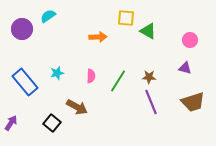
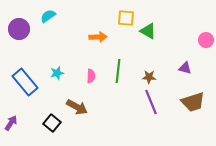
purple circle: moved 3 px left
pink circle: moved 16 px right
green line: moved 10 px up; rotated 25 degrees counterclockwise
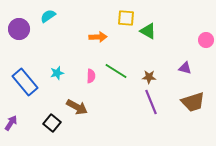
green line: moved 2 px left; rotated 65 degrees counterclockwise
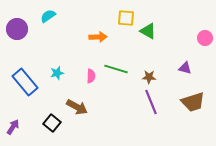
purple circle: moved 2 px left
pink circle: moved 1 px left, 2 px up
green line: moved 2 px up; rotated 15 degrees counterclockwise
purple arrow: moved 2 px right, 4 px down
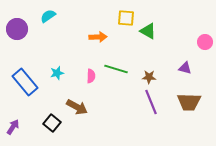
pink circle: moved 4 px down
brown trapezoid: moved 4 px left; rotated 20 degrees clockwise
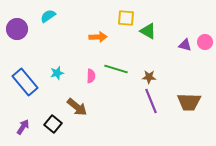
purple triangle: moved 23 px up
purple line: moved 1 px up
brown arrow: rotated 10 degrees clockwise
black square: moved 1 px right, 1 px down
purple arrow: moved 10 px right
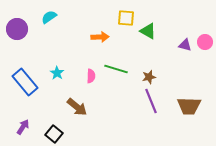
cyan semicircle: moved 1 px right, 1 px down
orange arrow: moved 2 px right
cyan star: rotated 24 degrees counterclockwise
brown star: rotated 16 degrees counterclockwise
brown trapezoid: moved 4 px down
black square: moved 1 px right, 10 px down
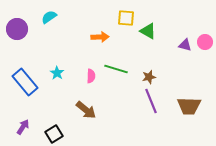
brown arrow: moved 9 px right, 3 px down
black square: rotated 18 degrees clockwise
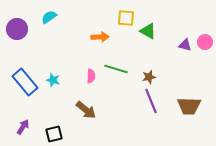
cyan star: moved 4 px left, 7 px down; rotated 16 degrees counterclockwise
black square: rotated 18 degrees clockwise
